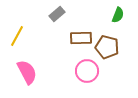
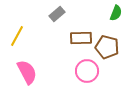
green semicircle: moved 2 px left, 2 px up
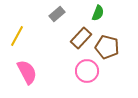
green semicircle: moved 18 px left
brown rectangle: rotated 45 degrees counterclockwise
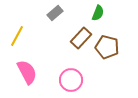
gray rectangle: moved 2 px left, 1 px up
pink circle: moved 16 px left, 9 px down
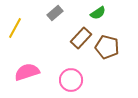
green semicircle: rotated 35 degrees clockwise
yellow line: moved 2 px left, 8 px up
pink semicircle: rotated 80 degrees counterclockwise
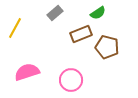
brown rectangle: moved 4 px up; rotated 25 degrees clockwise
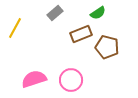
pink semicircle: moved 7 px right, 7 px down
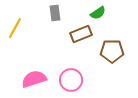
gray rectangle: rotated 56 degrees counterclockwise
brown pentagon: moved 5 px right, 4 px down; rotated 15 degrees counterclockwise
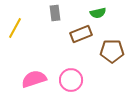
green semicircle: rotated 21 degrees clockwise
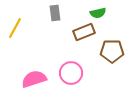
brown rectangle: moved 3 px right, 2 px up
pink circle: moved 7 px up
